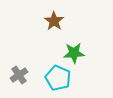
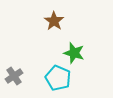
green star: rotated 20 degrees clockwise
gray cross: moved 5 px left, 1 px down
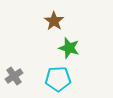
green star: moved 5 px left, 5 px up
cyan pentagon: moved 1 px down; rotated 25 degrees counterclockwise
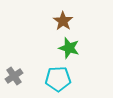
brown star: moved 9 px right
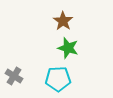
green star: moved 1 px left
gray cross: rotated 24 degrees counterclockwise
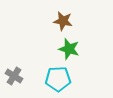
brown star: rotated 24 degrees counterclockwise
green star: moved 1 px right, 1 px down
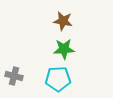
green star: moved 5 px left; rotated 20 degrees counterclockwise
gray cross: rotated 18 degrees counterclockwise
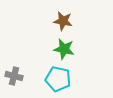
green star: rotated 15 degrees clockwise
cyan pentagon: rotated 15 degrees clockwise
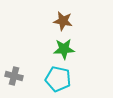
green star: rotated 15 degrees counterclockwise
